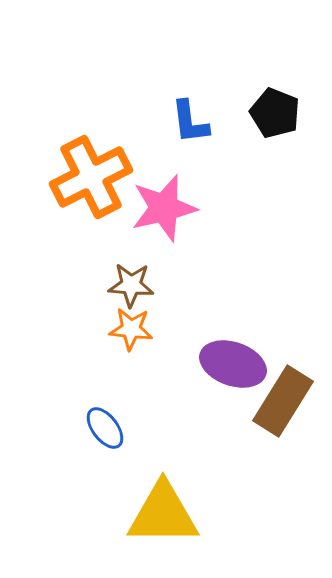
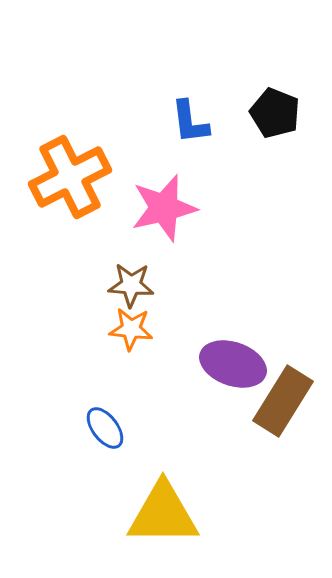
orange cross: moved 21 px left
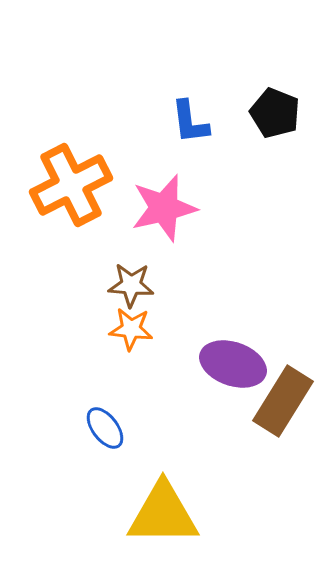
orange cross: moved 1 px right, 8 px down
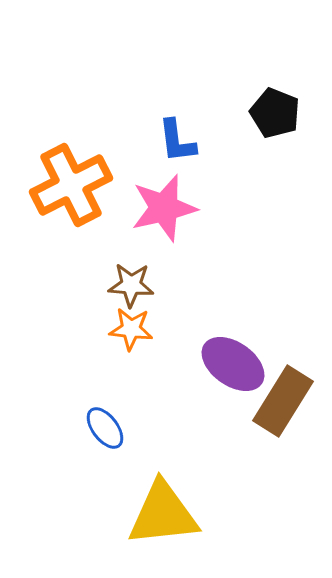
blue L-shape: moved 13 px left, 19 px down
purple ellipse: rotated 16 degrees clockwise
yellow triangle: rotated 6 degrees counterclockwise
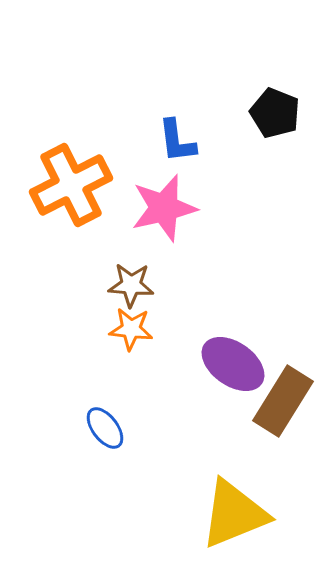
yellow triangle: moved 71 px right; rotated 16 degrees counterclockwise
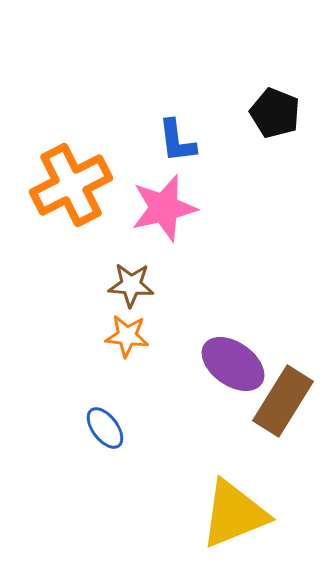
orange star: moved 4 px left, 7 px down
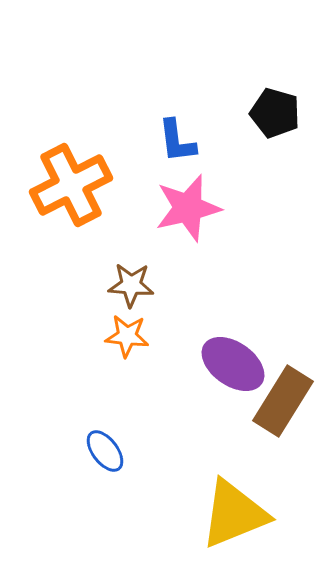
black pentagon: rotated 6 degrees counterclockwise
pink star: moved 24 px right
blue ellipse: moved 23 px down
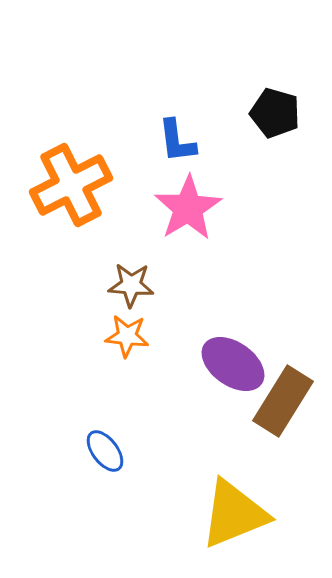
pink star: rotated 18 degrees counterclockwise
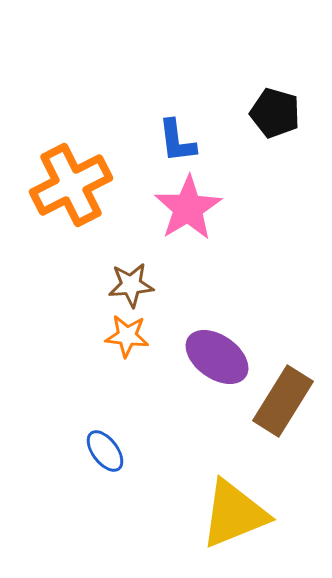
brown star: rotated 9 degrees counterclockwise
purple ellipse: moved 16 px left, 7 px up
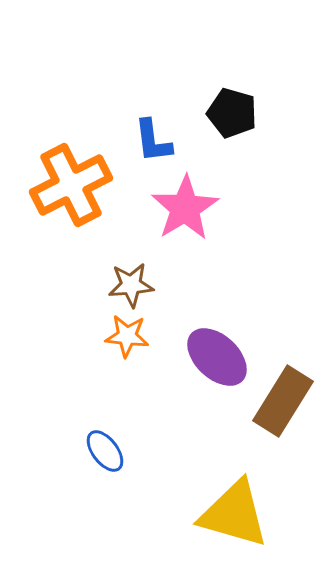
black pentagon: moved 43 px left
blue L-shape: moved 24 px left
pink star: moved 3 px left
purple ellipse: rotated 8 degrees clockwise
yellow triangle: rotated 38 degrees clockwise
